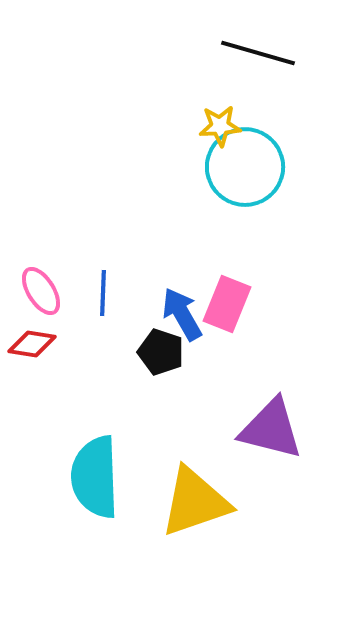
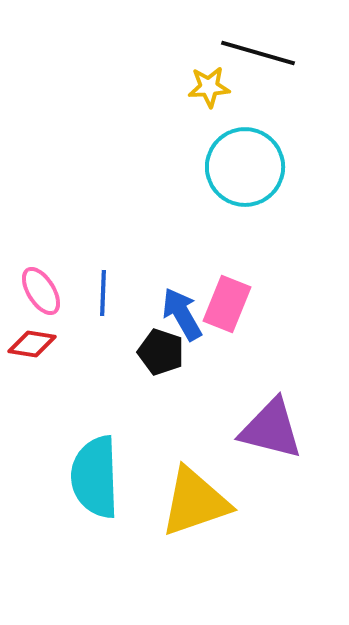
yellow star: moved 11 px left, 39 px up
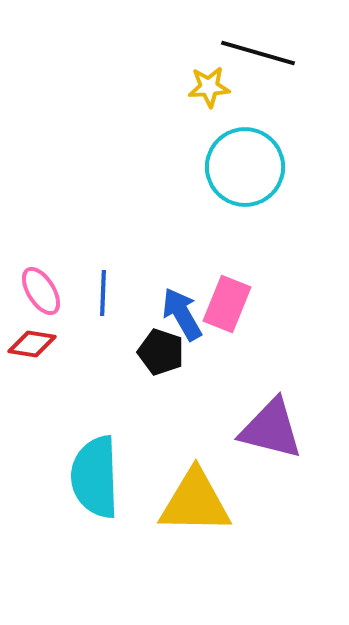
yellow triangle: rotated 20 degrees clockwise
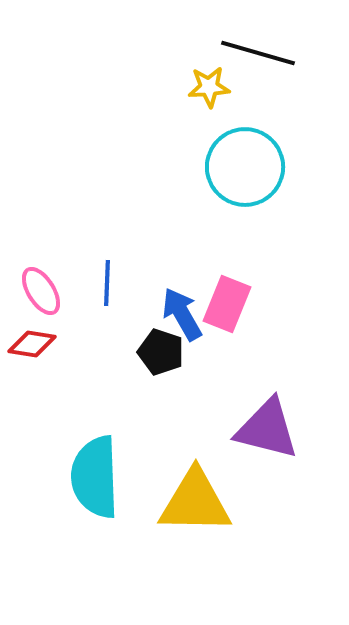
blue line: moved 4 px right, 10 px up
purple triangle: moved 4 px left
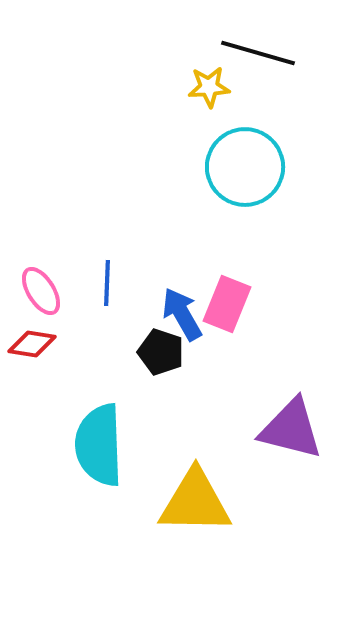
purple triangle: moved 24 px right
cyan semicircle: moved 4 px right, 32 px up
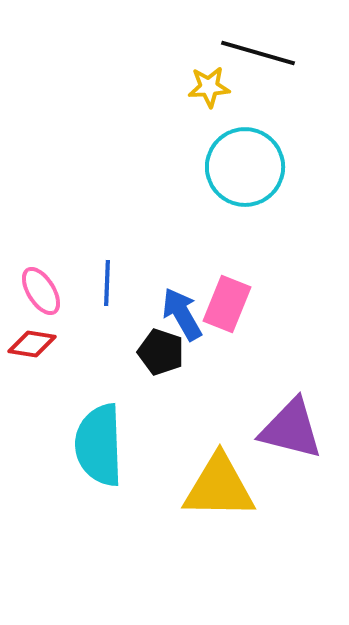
yellow triangle: moved 24 px right, 15 px up
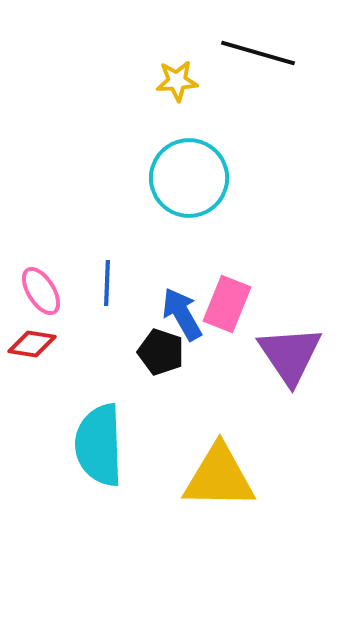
yellow star: moved 32 px left, 6 px up
cyan circle: moved 56 px left, 11 px down
purple triangle: moved 1 px left, 74 px up; rotated 42 degrees clockwise
yellow triangle: moved 10 px up
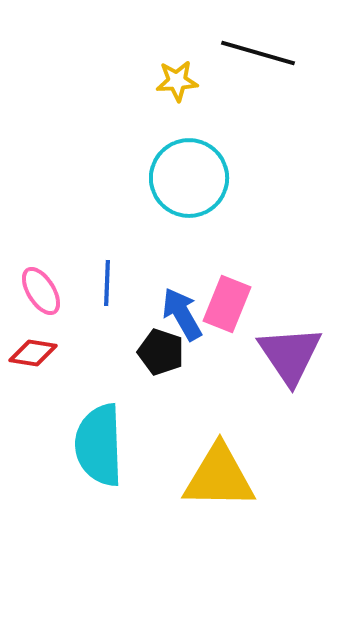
red diamond: moved 1 px right, 9 px down
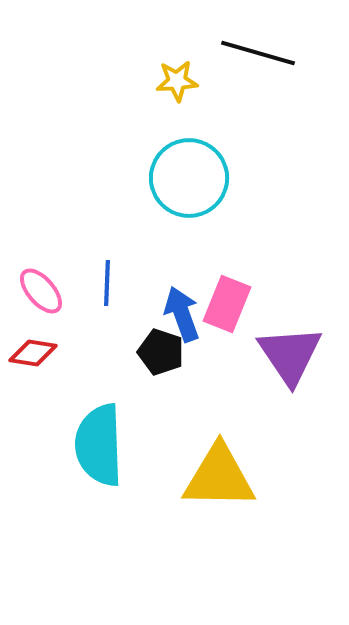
pink ellipse: rotated 9 degrees counterclockwise
blue arrow: rotated 10 degrees clockwise
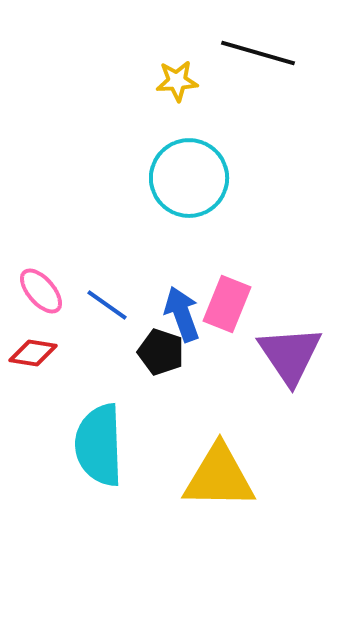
blue line: moved 22 px down; rotated 57 degrees counterclockwise
